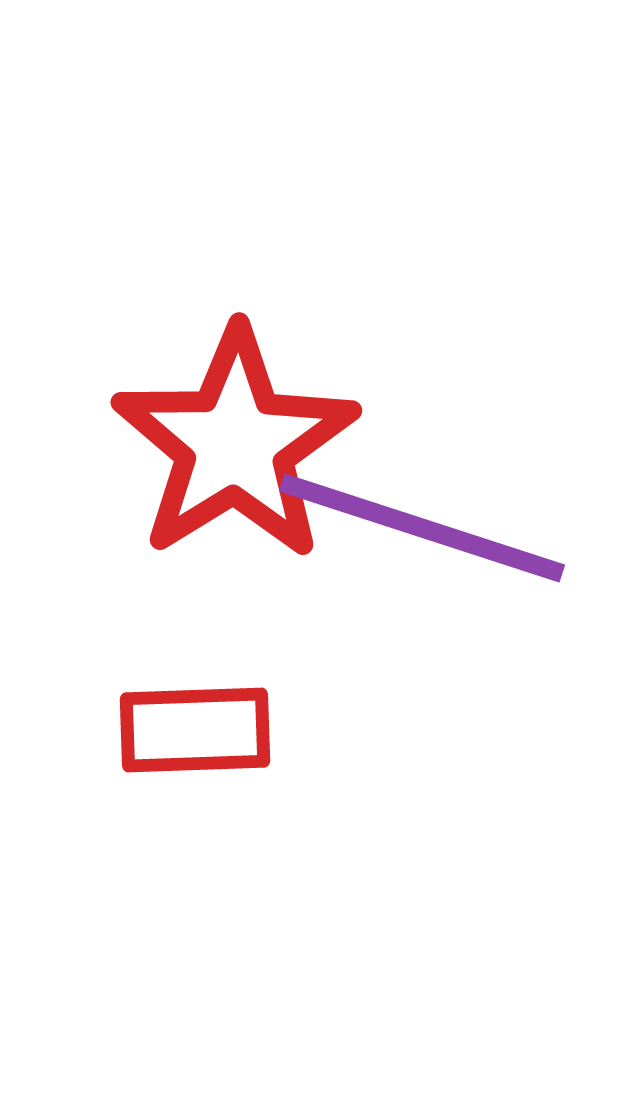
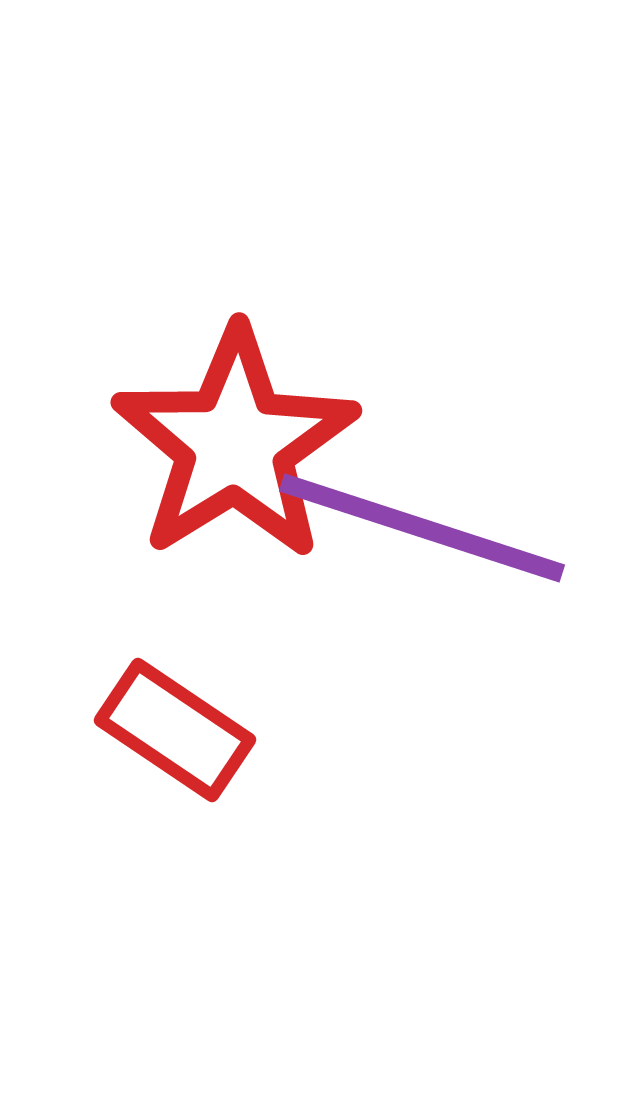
red rectangle: moved 20 px left; rotated 36 degrees clockwise
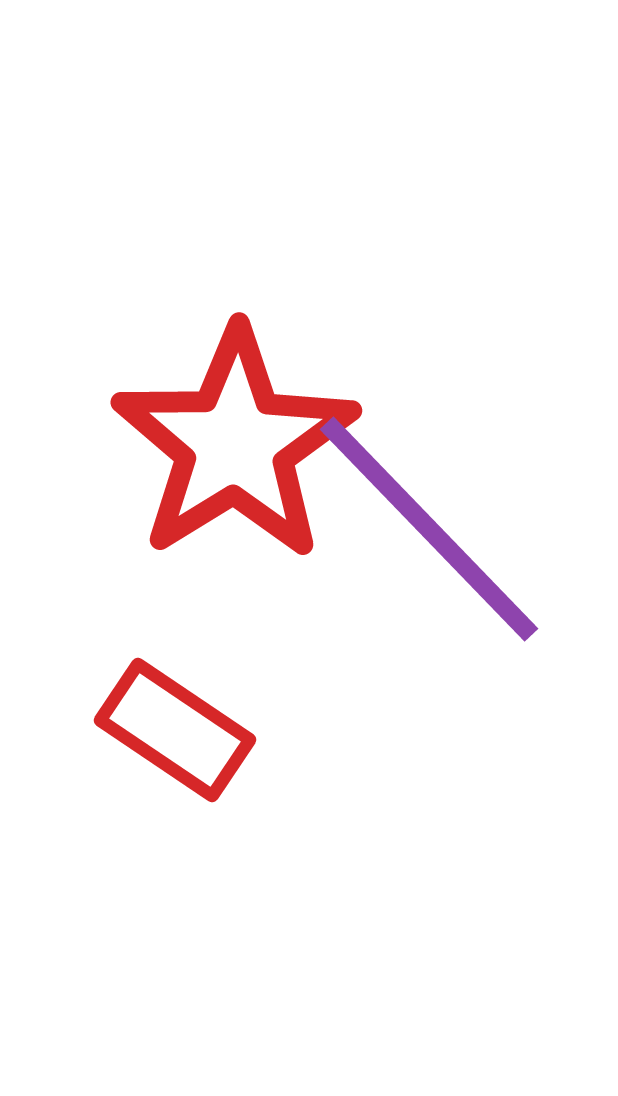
purple line: moved 7 px right, 1 px down; rotated 28 degrees clockwise
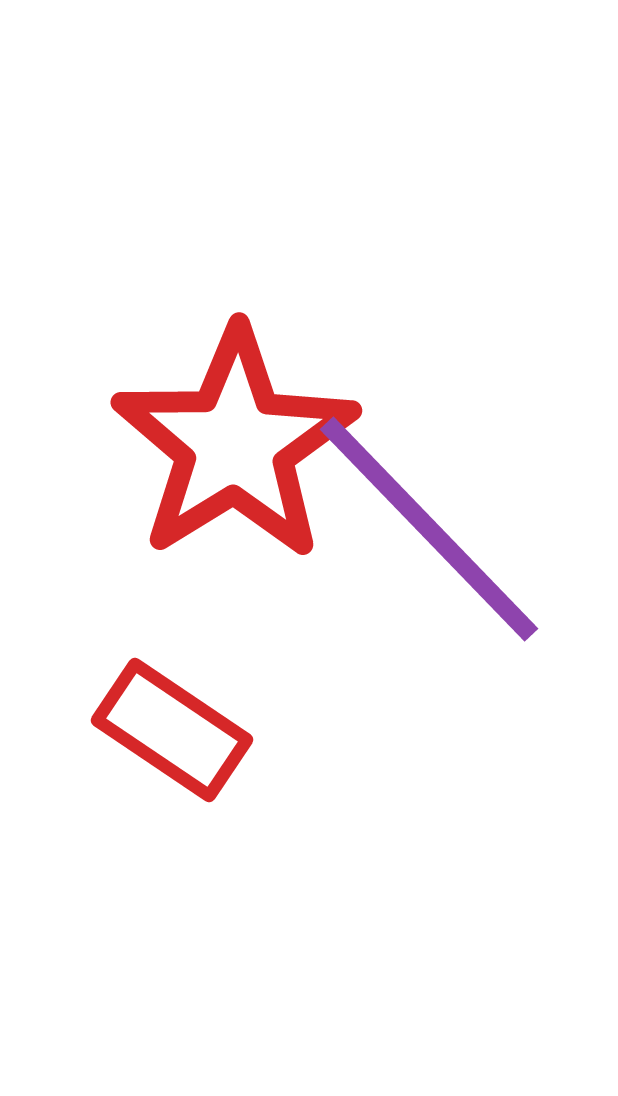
red rectangle: moved 3 px left
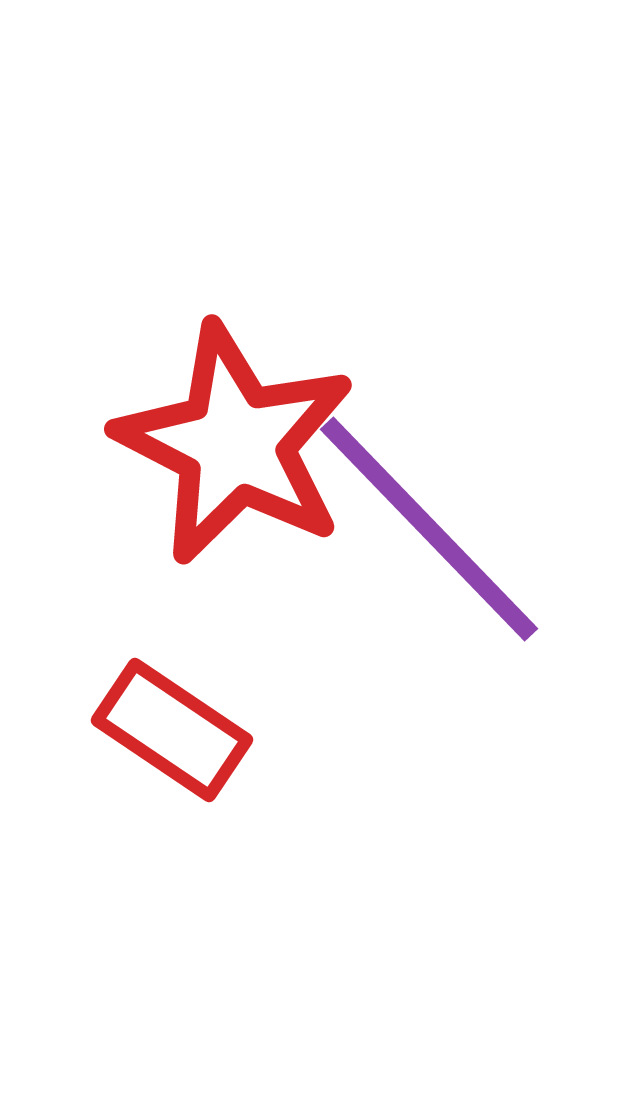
red star: rotated 13 degrees counterclockwise
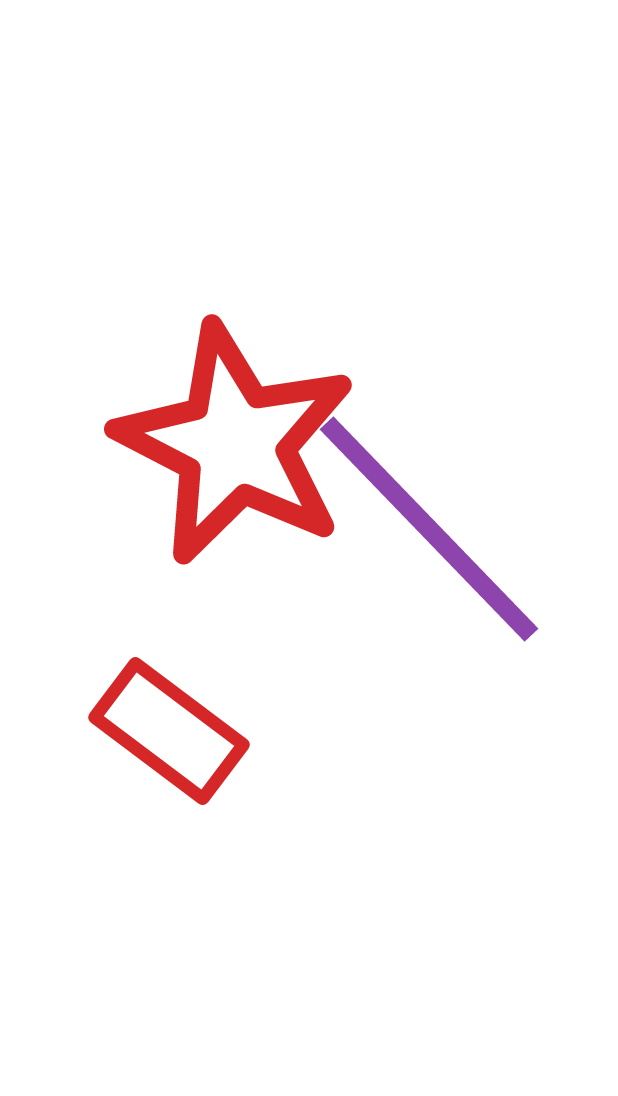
red rectangle: moved 3 px left, 1 px down; rotated 3 degrees clockwise
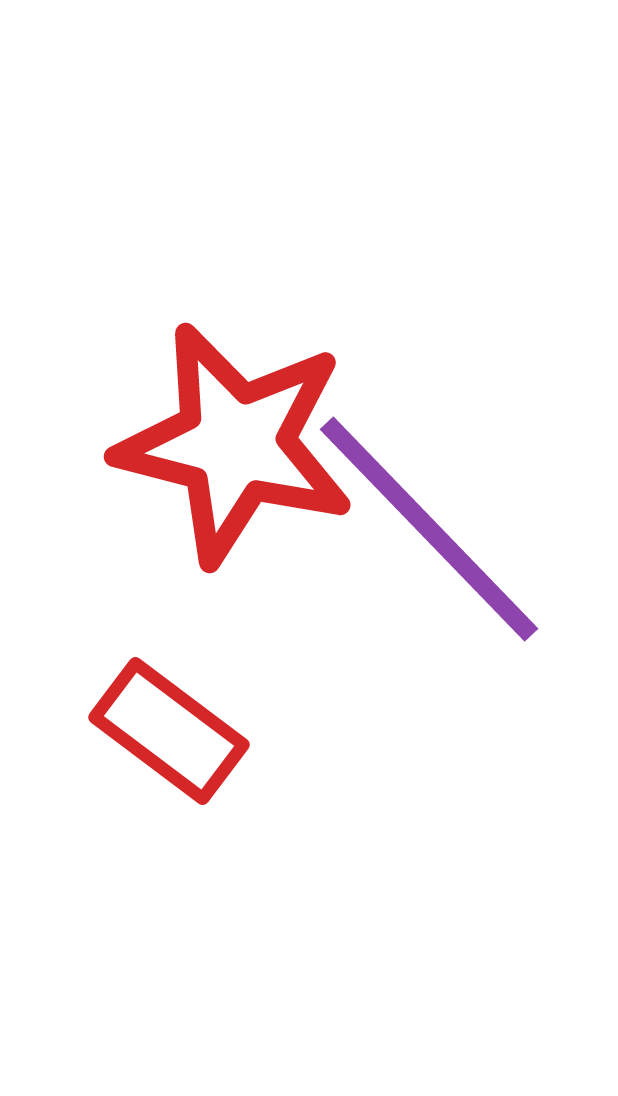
red star: rotated 13 degrees counterclockwise
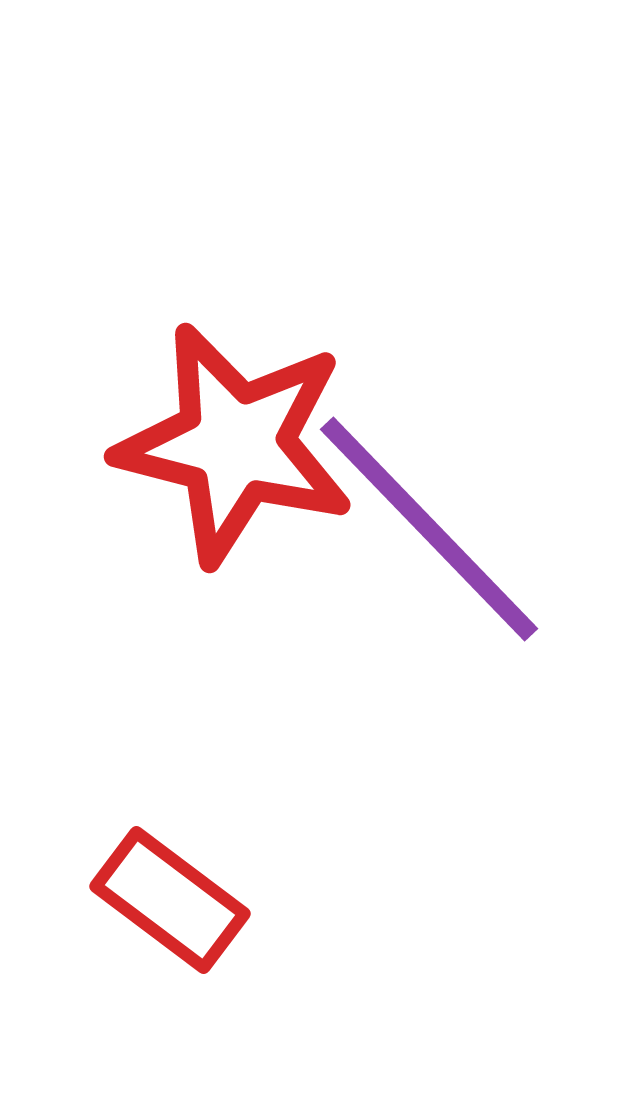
red rectangle: moved 1 px right, 169 px down
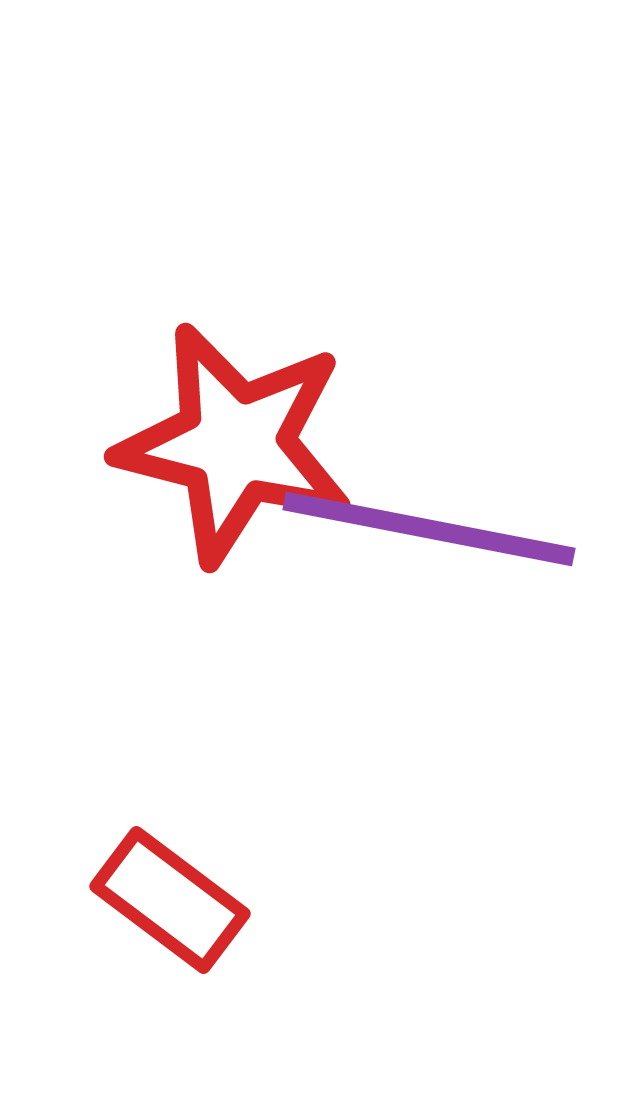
purple line: rotated 35 degrees counterclockwise
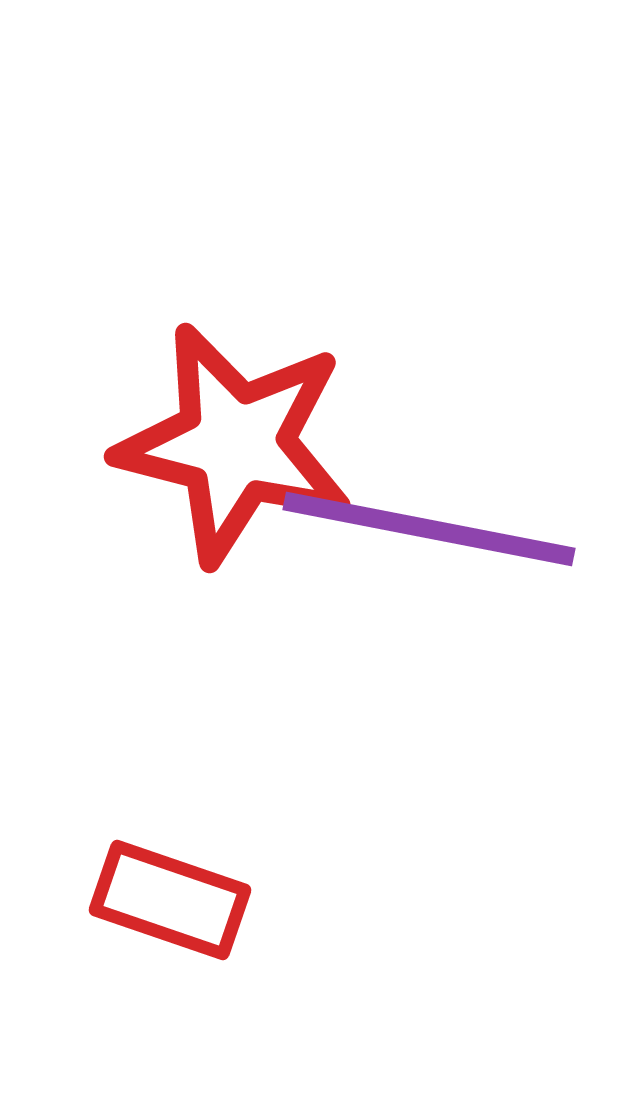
red rectangle: rotated 18 degrees counterclockwise
